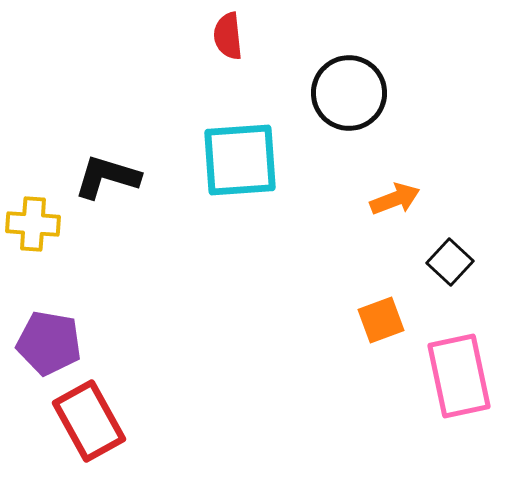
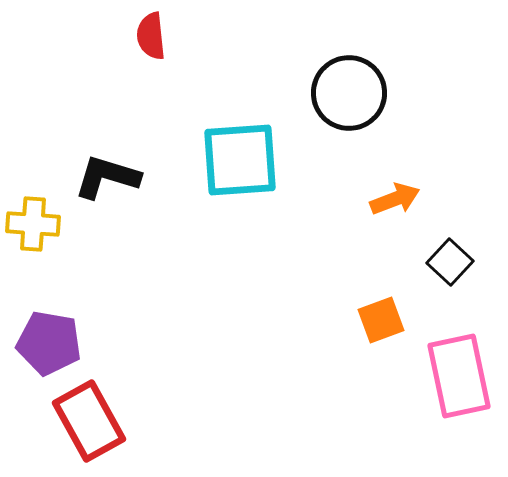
red semicircle: moved 77 px left
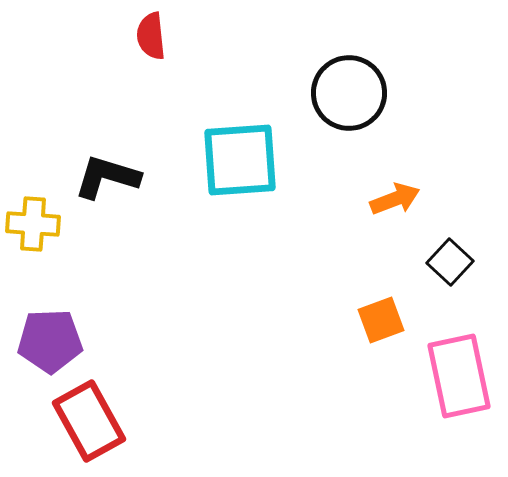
purple pentagon: moved 1 px right, 2 px up; rotated 12 degrees counterclockwise
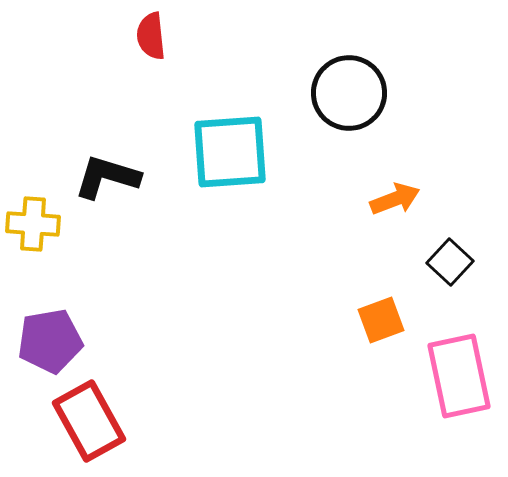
cyan square: moved 10 px left, 8 px up
purple pentagon: rotated 8 degrees counterclockwise
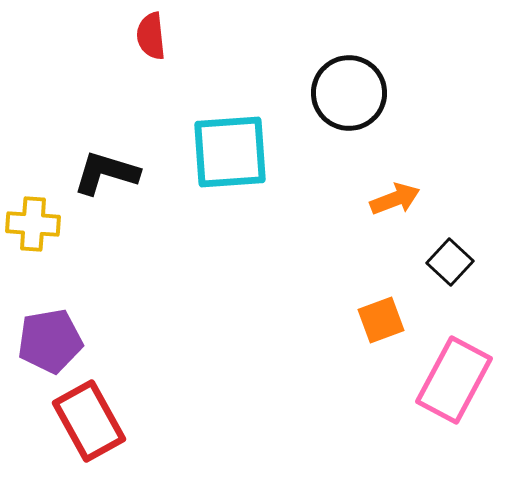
black L-shape: moved 1 px left, 4 px up
pink rectangle: moved 5 px left, 4 px down; rotated 40 degrees clockwise
